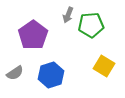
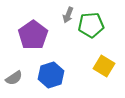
gray semicircle: moved 1 px left, 5 px down
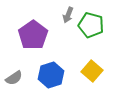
green pentagon: rotated 20 degrees clockwise
yellow square: moved 12 px left, 5 px down; rotated 10 degrees clockwise
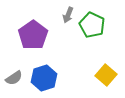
green pentagon: moved 1 px right; rotated 10 degrees clockwise
yellow square: moved 14 px right, 4 px down
blue hexagon: moved 7 px left, 3 px down
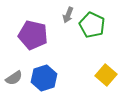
purple pentagon: rotated 24 degrees counterclockwise
